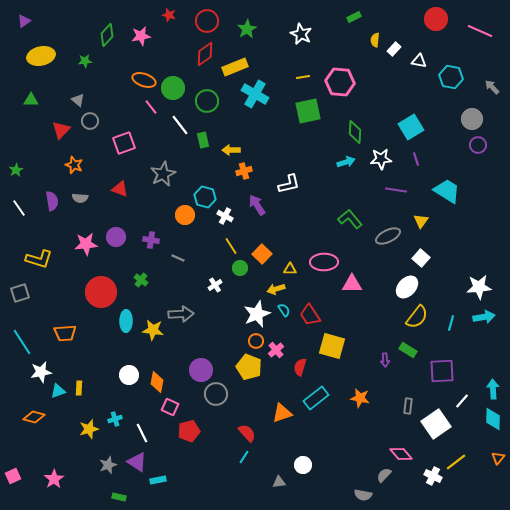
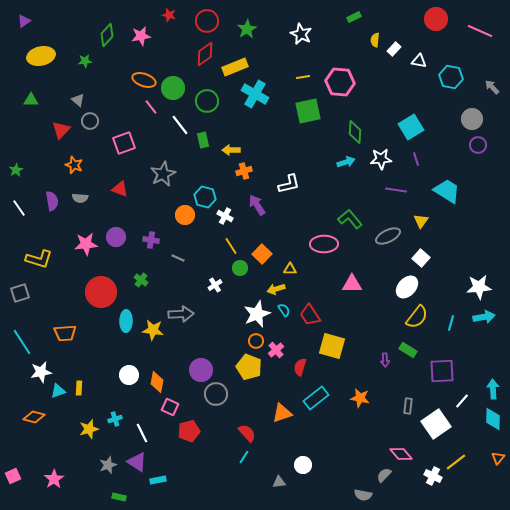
pink ellipse at (324, 262): moved 18 px up
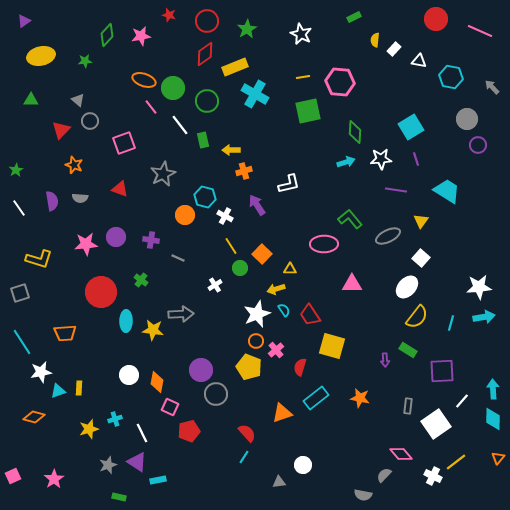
gray circle at (472, 119): moved 5 px left
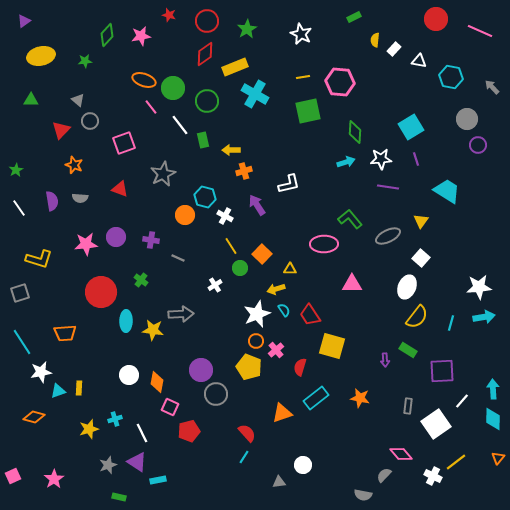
purple line at (396, 190): moved 8 px left, 3 px up
white ellipse at (407, 287): rotated 20 degrees counterclockwise
